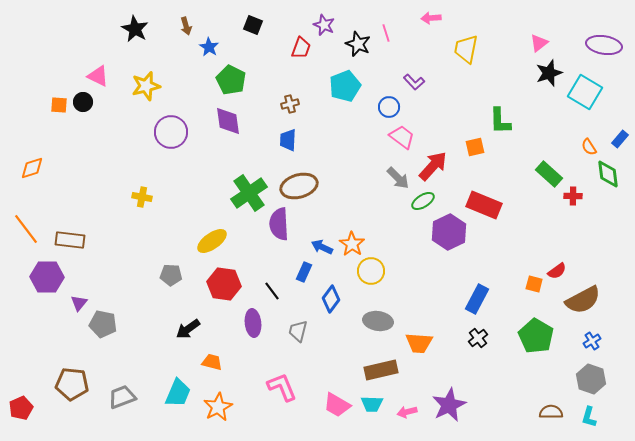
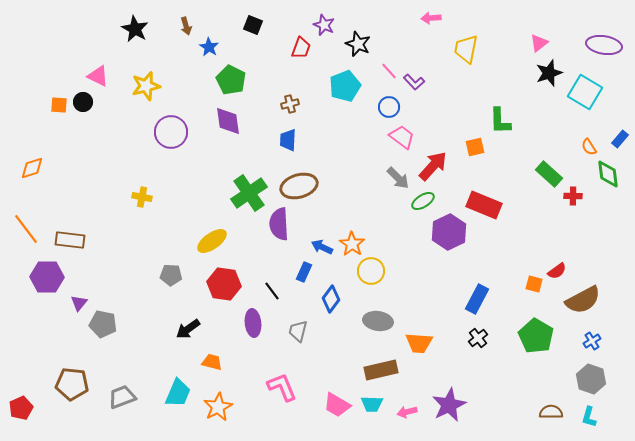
pink line at (386, 33): moved 3 px right, 38 px down; rotated 24 degrees counterclockwise
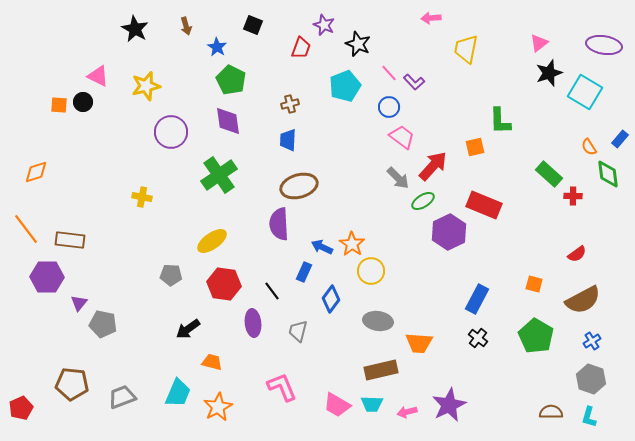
blue star at (209, 47): moved 8 px right
pink line at (389, 71): moved 2 px down
orange diamond at (32, 168): moved 4 px right, 4 px down
green cross at (249, 193): moved 30 px left, 18 px up
red semicircle at (557, 271): moved 20 px right, 17 px up
black cross at (478, 338): rotated 12 degrees counterclockwise
